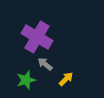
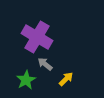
green star: rotated 12 degrees counterclockwise
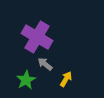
yellow arrow: rotated 14 degrees counterclockwise
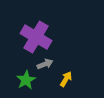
purple cross: moved 1 px left
gray arrow: rotated 119 degrees clockwise
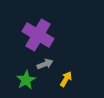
purple cross: moved 2 px right, 2 px up
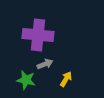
purple cross: rotated 24 degrees counterclockwise
green star: rotated 30 degrees counterclockwise
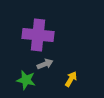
yellow arrow: moved 5 px right
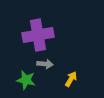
purple cross: rotated 16 degrees counterclockwise
gray arrow: rotated 28 degrees clockwise
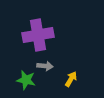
gray arrow: moved 2 px down
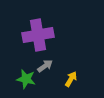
gray arrow: rotated 42 degrees counterclockwise
green star: moved 1 px up
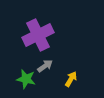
purple cross: rotated 16 degrees counterclockwise
